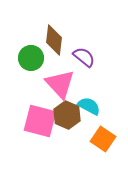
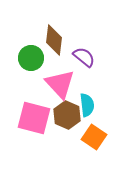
cyan semicircle: moved 2 px left, 1 px up; rotated 55 degrees clockwise
pink square: moved 6 px left, 3 px up
orange square: moved 9 px left, 2 px up
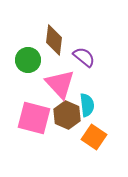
green circle: moved 3 px left, 2 px down
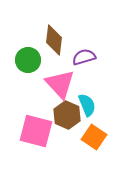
purple semicircle: rotated 55 degrees counterclockwise
cyan semicircle: rotated 15 degrees counterclockwise
pink square: moved 2 px right, 13 px down
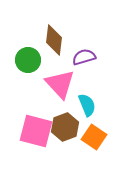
brown hexagon: moved 2 px left, 12 px down; rotated 16 degrees clockwise
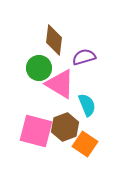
green circle: moved 11 px right, 8 px down
pink triangle: rotated 16 degrees counterclockwise
orange square: moved 9 px left, 7 px down
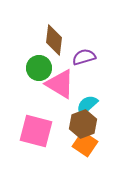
cyan semicircle: rotated 110 degrees counterclockwise
brown hexagon: moved 18 px right, 3 px up
